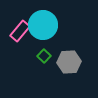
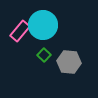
green square: moved 1 px up
gray hexagon: rotated 10 degrees clockwise
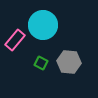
pink rectangle: moved 5 px left, 9 px down
green square: moved 3 px left, 8 px down; rotated 16 degrees counterclockwise
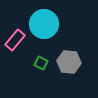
cyan circle: moved 1 px right, 1 px up
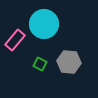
green square: moved 1 px left, 1 px down
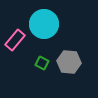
green square: moved 2 px right, 1 px up
